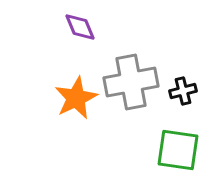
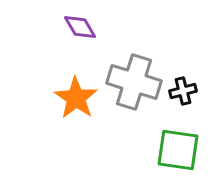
purple diamond: rotated 8 degrees counterclockwise
gray cross: moved 3 px right; rotated 28 degrees clockwise
orange star: rotated 12 degrees counterclockwise
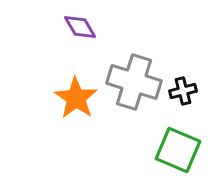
green square: rotated 15 degrees clockwise
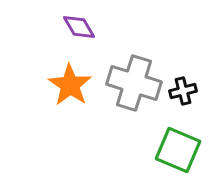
purple diamond: moved 1 px left
gray cross: moved 1 px down
orange star: moved 6 px left, 13 px up
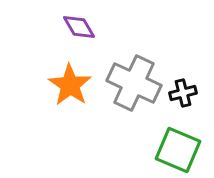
gray cross: rotated 8 degrees clockwise
black cross: moved 2 px down
